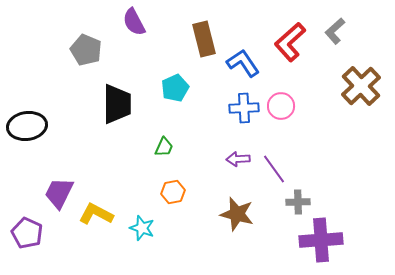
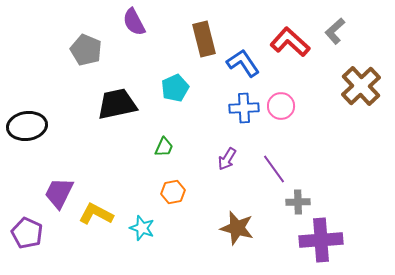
red L-shape: rotated 84 degrees clockwise
black trapezoid: rotated 102 degrees counterclockwise
purple arrow: moved 11 px left; rotated 55 degrees counterclockwise
brown star: moved 14 px down
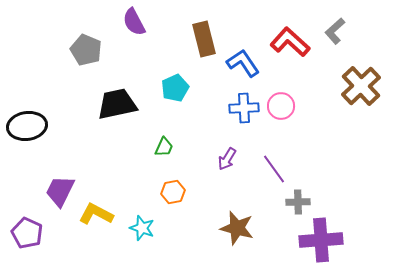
purple trapezoid: moved 1 px right, 2 px up
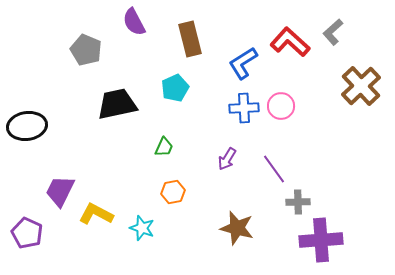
gray L-shape: moved 2 px left, 1 px down
brown rectangle: moved 14 px left
blue L-shape: rotated 88 degrees counterclockwise
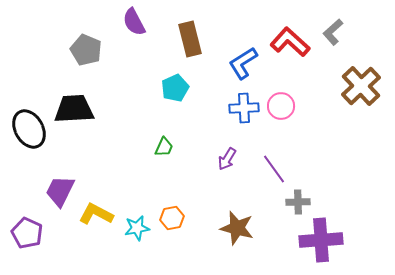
black trapezoid: moved 43 px left, 5 px down; rotated 9 degrees clockwise
black ellipse: moved 2 px right, 3 px down; rotated 69 degrees clockwise
orange hexagon: moved 1 px left, 26 px down
cyan star: moved 5 px left; rotated 30 degrees counterclockwise
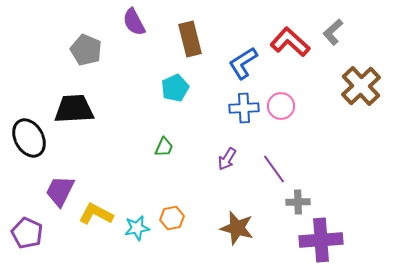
black ellipse: moved 9 px down
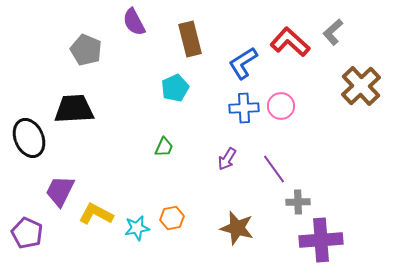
black ellipse: rotated 6 degrees clockwise
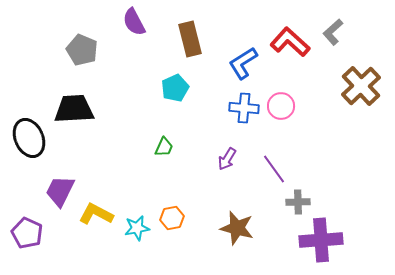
gray pentagon: moved 4 px left
blue cross: rotated 8 degrees clockwise
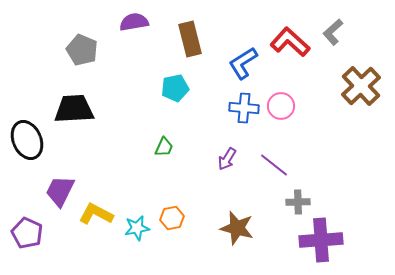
purple semicircle: rotated 108 degrees clockwise
cyan pentagon: rotated 12 degrees clockwise
black ellipse: moved 2 px left, 2 px down
purple line: moved 4 px up; rotated 16 degrees counterclockwise
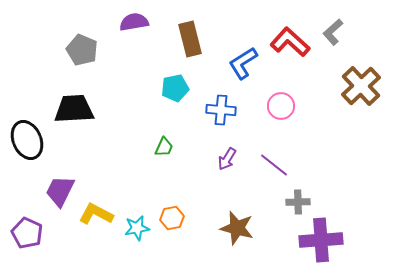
blue cross: moved 23 px left, 2 px down
